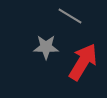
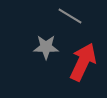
red arrow: rotated 6 degrees counterclockwise
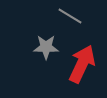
red arrow: moved 1 px left, 2 px down
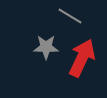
red arrow: moved 6 px up
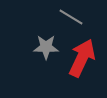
gray line: moved 1 px right, 1 px down
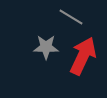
red arrow: moved 1 px right, 2 px up
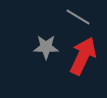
gray line: moved 7 px right
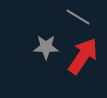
red arrow: rotated 9 degrees clockwise
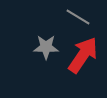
red arrow: moved 1 px up
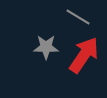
red arrow: moved 1 px right
